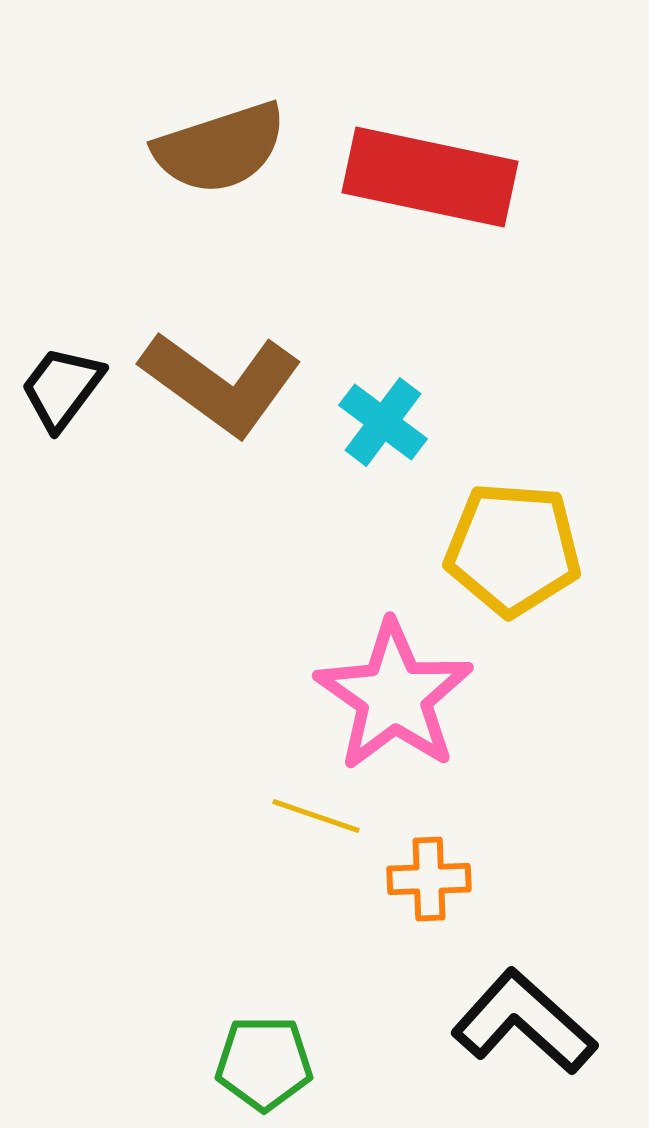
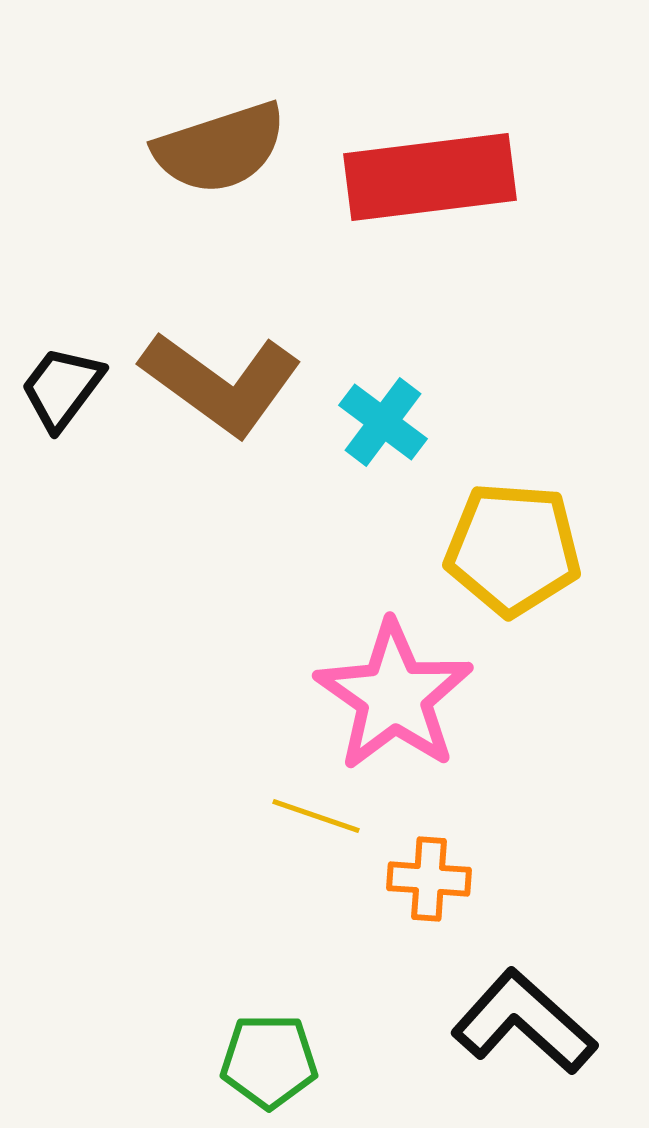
red rectangle: rotated 19 degrees counterclockwise
orange cross: rotated 6 degrees clockwise
green pentagon: moved 5 px right, 2 px up
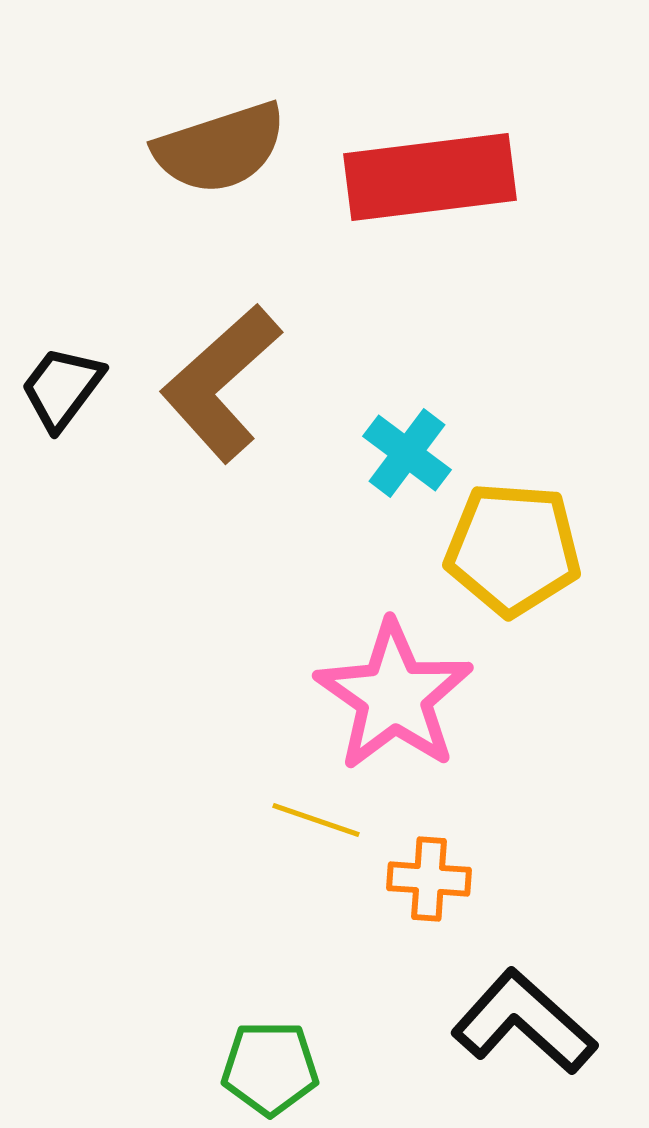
brown L-shape: rotated 102 degrees clockwise
cyan cross: moved 24 px right, 31 px down
yellow line: moved 4 px down
green pentagon: moved 1 px right, 7 px down
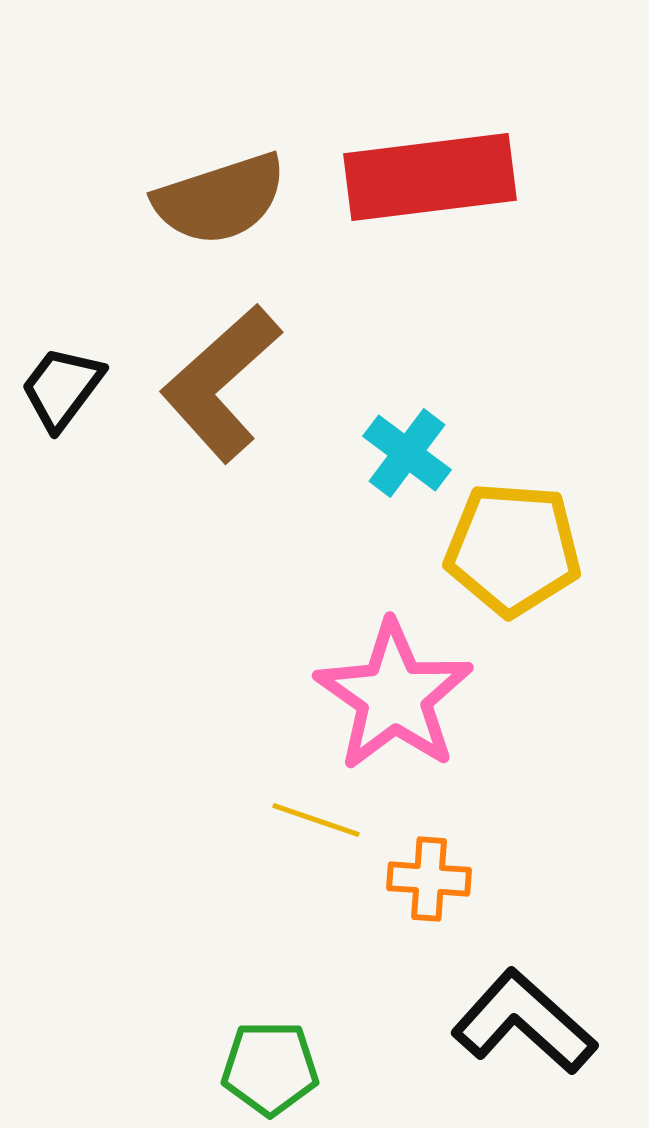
brown semicircle: moved 51 px down
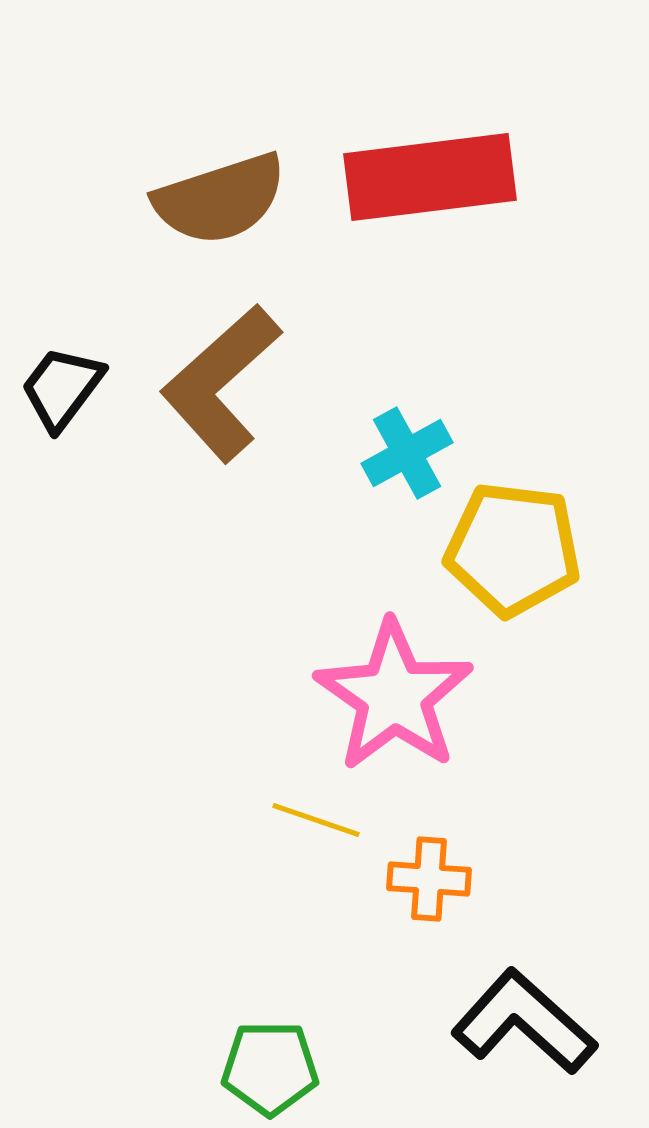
cyan cross: rotated 24 degrees clockwise
yellow pentagon: rotated 3 degrees clockwise
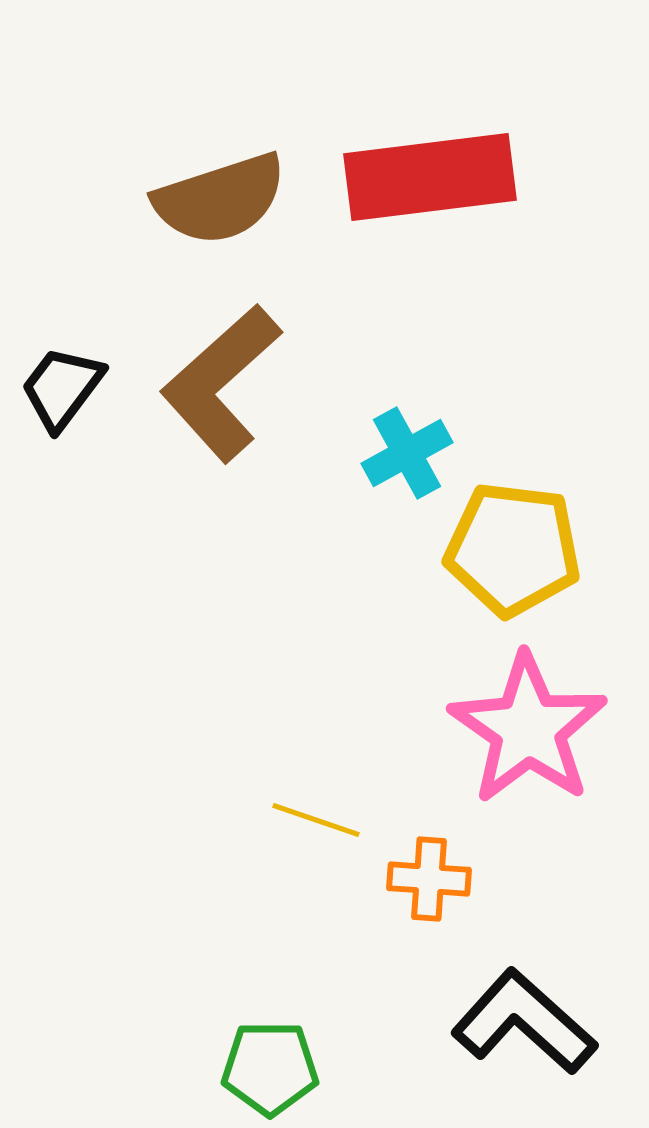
pink star: moved 134 px right, 33 px down
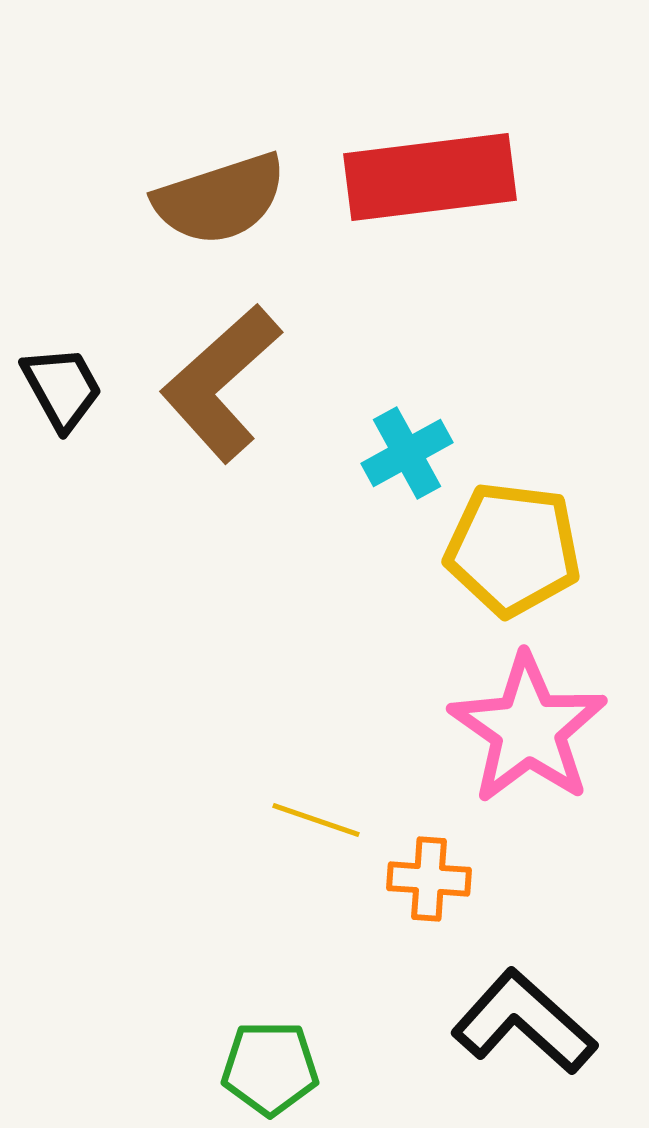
black trapezoid: rotated 114 degrees clockwise
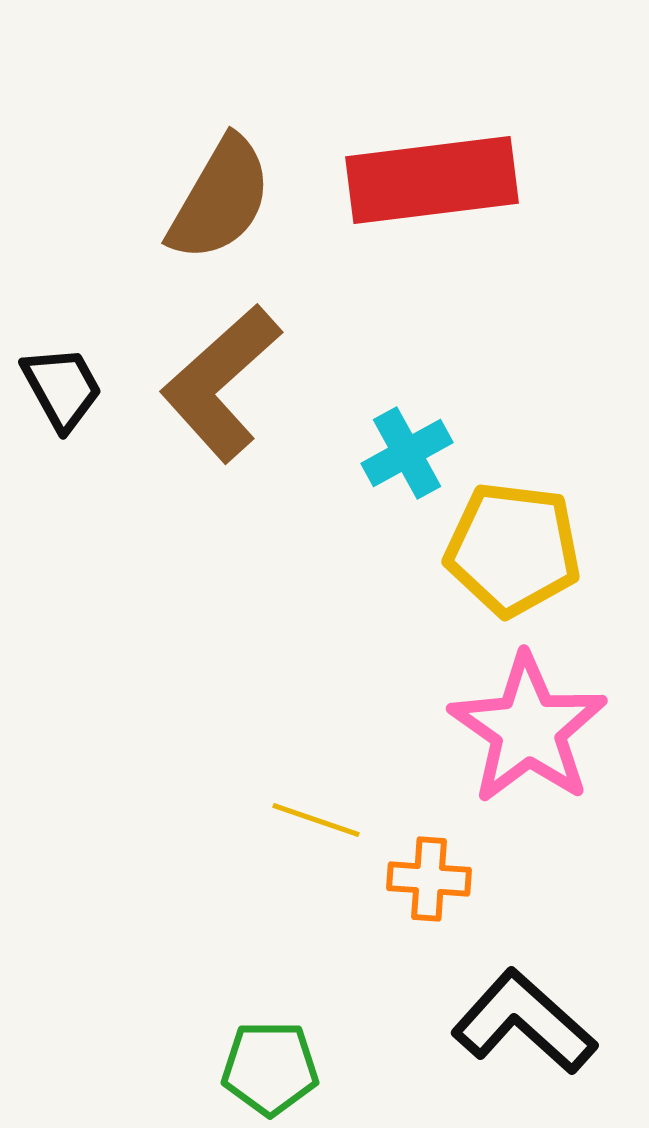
red rectangle: moved 2 px right, 3 px down
brown semicircle: rotated 42 degrees counterclockwise
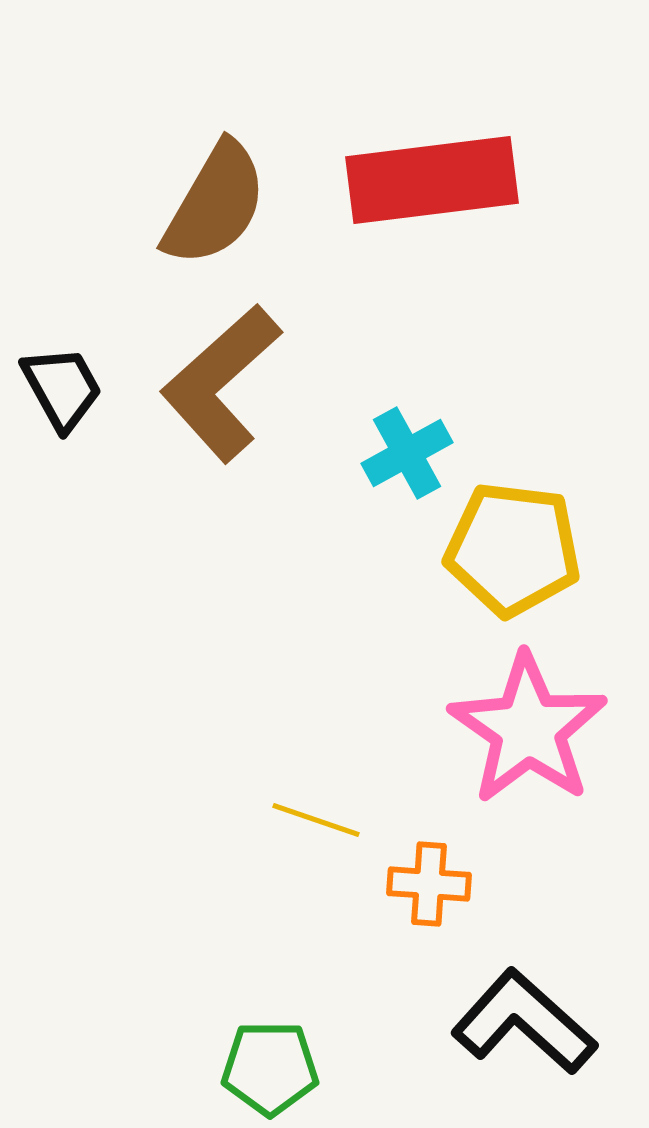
brown semicircle: moved 5 px left, 5 px down
orange cross: moved 5 px down
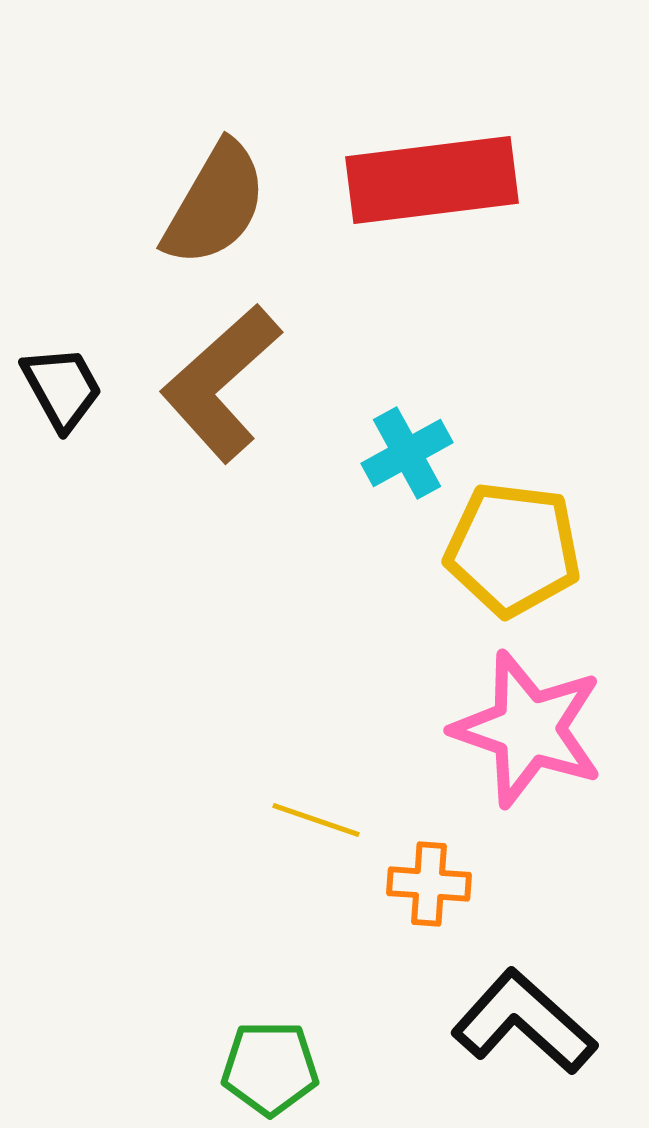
pink star: rotated 16 degrees counterclockwise
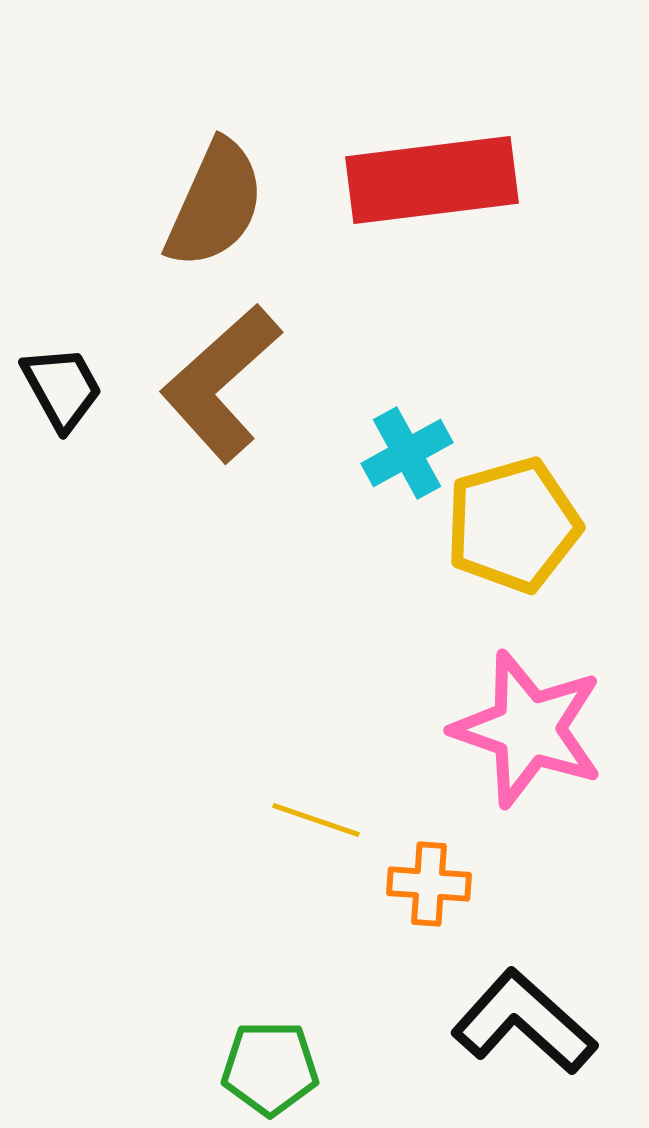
brown semicircle: rotated 6 degrees counterclockwise
yellow pentagon: moved 24 px up; rotated 23 degrees counterclockwise
